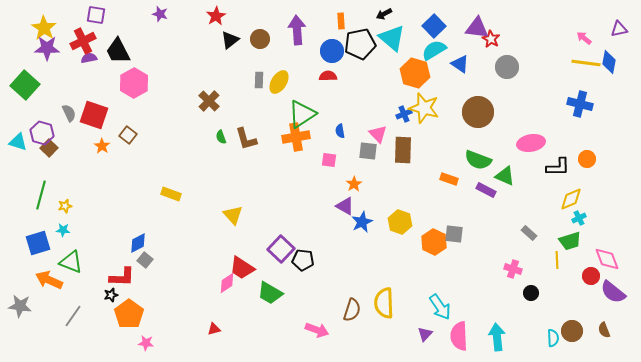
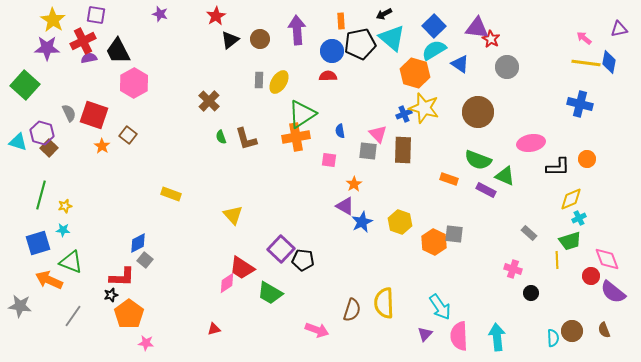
yellow star at (44, 28): moved 9 px right, 8 px up
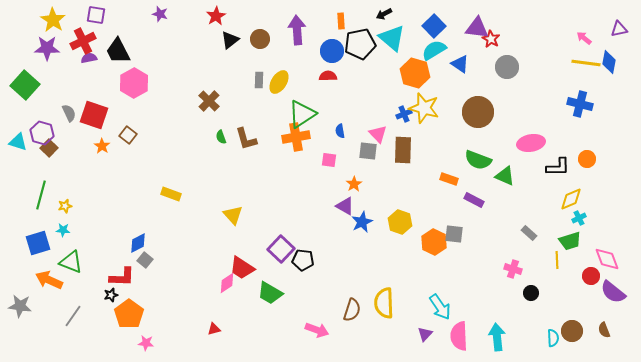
purple rectangle at (486, 190): moved 12 px left, 10 px down
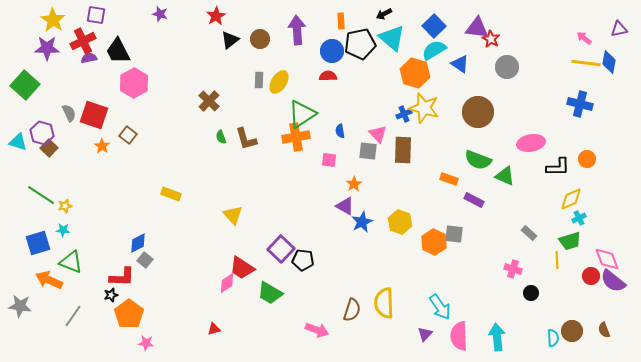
green line at (41, 195): rotated 72 degrees counterclockwise
purple semicircle at (613, 292): moved 11 px up
